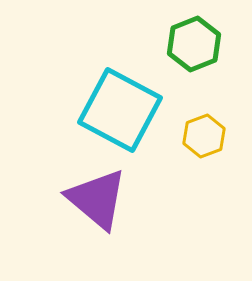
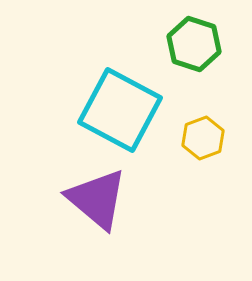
green hexagon: rotated 20 degrees counterclockwise
yellow hexagon: moved 1 px left, 2 px down
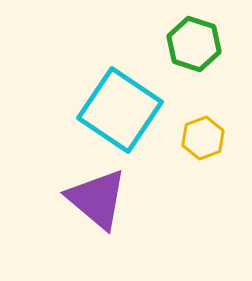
cyan square: rotated 6 degrees clockwise
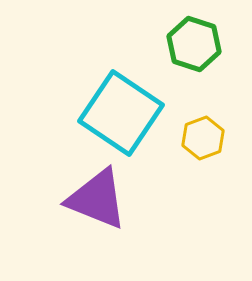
cyan square: moved 1 px right, 3 px down
purple triangle: rotated 18 degrees counterclockwise
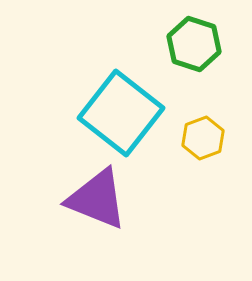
cyan square: rotated 4 degrees clockwise
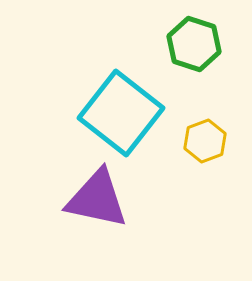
yellow hexagon: moved 2 px right, 3 px down
purple triangle: rotated 10 degrees counterclockwise
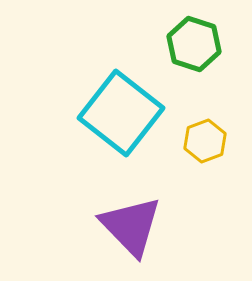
purple triangle: moved 34 px right, 27 px down; rotated 34 degrees clockwise
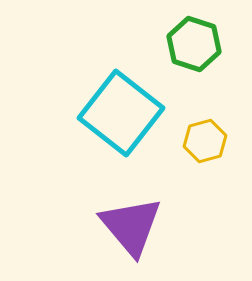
yellow hexagon: rotated 6 degrees clockwise
purple triangle: rotated 4 degrees clockwise
